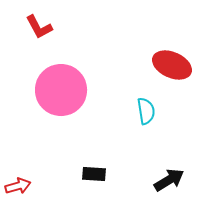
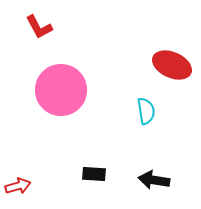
black arrow: moved 15 px left; rotated 140 degrees counterclockwise
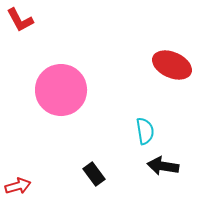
red L-shape: moved 19 px left, 7 px up
cyan semicircle: moved 1 px left, 20 px down
black rectangle: rotated 50 degrees clockwise
black arrow: moved 9 px right, 14 px up
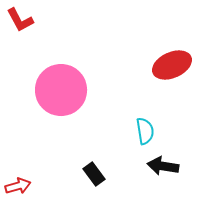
red ellipse: rotated 48 degrees counterclockwise
